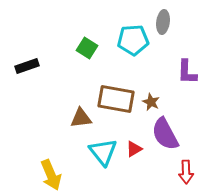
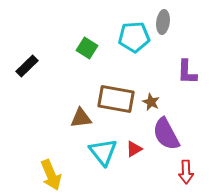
cyan pentagon: moved 1 px right, 3 px up
black rectangle: rotated 25 degrees counterclockwise
purple semicircle: moved 1 px right
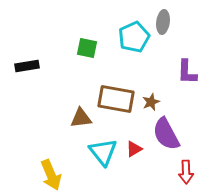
cyan pentagon: rotated 20 degrees counterclockwise
green square: rotated 20 degrees counterclockwise
black rectangle: rotated 35 degrees clockwise
brown star: rotated 24 degrees clockwise
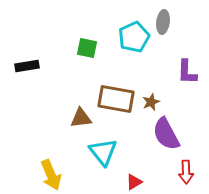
red triangle: moved 33 px down
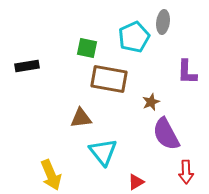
brown rectangle: moved 7 px left, 20 px up
red triangle: moved 2 px right
